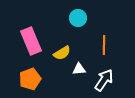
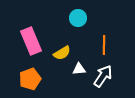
white arrow: moved 1 px left, 4 px up
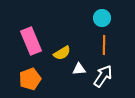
cyan circle: moved 24 px right
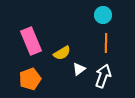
cyan circle: moved 1 px right, 3 px up
orange line: moved 2 px right, 2 px up
white triangle: rotated 32 degrees counterclockwise
white arrow: rotated 15 degrees counterclockwise
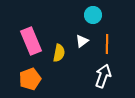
cyan circle: moved 10 px left
orange line: moved 1 px right, 1 px down
yellow semicircle: moved 3 px left; rotated 48 degrees counterclockwise
white triangle: moved 3 px right, 28 px up
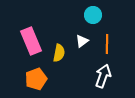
orange pentagon: moved 6 px right
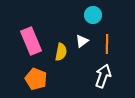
yellow semicircle: moved 2 px right, 1 px up
orange pentagon: rotated 30 degrees counterclockwise
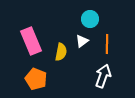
cyan circle: moved 3 px left, 4 px down
